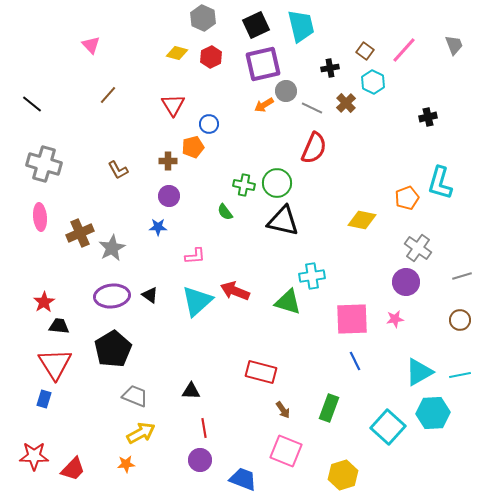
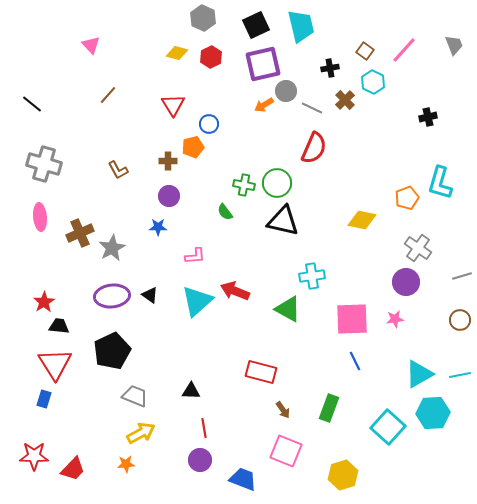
brown cross at (346, 103): moved 1 px left, 3 px up
green triangle at (288, 302): moved 7 px down; rotated 12 degrees clockwise
black pentagon at (113, 349): moved 1 px left, 2 px down; rotated 6 degrees clockwise
cyan triangle at (419, 372): moved 2 px down
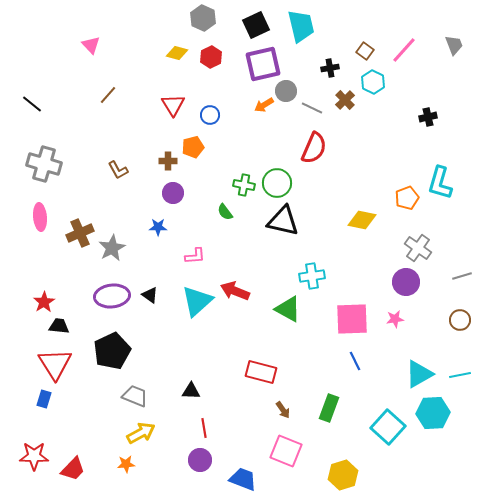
blue circle at (209, 124): moved 1 px right, 9 px up
purple circle at (169, 196): moved 4 px right, 3 px up
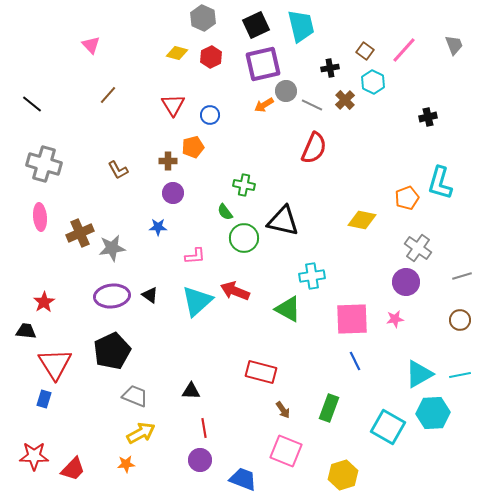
gray line at (312, 108): moved 3 px up
green circle at (277, 183): moved 33 px left, 55 px down
gray star at (112, 248): rotated 20 degrees clockwise
black trapezoid at (59, 326): moved 33 px left, 5 px down
cyan square at (388, 427): rotated 12 degrees counterclockwise
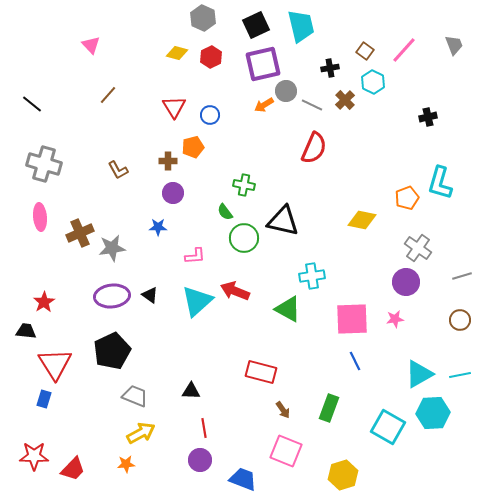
red triangle at (173, 105): moved 1 px right, 2 px down
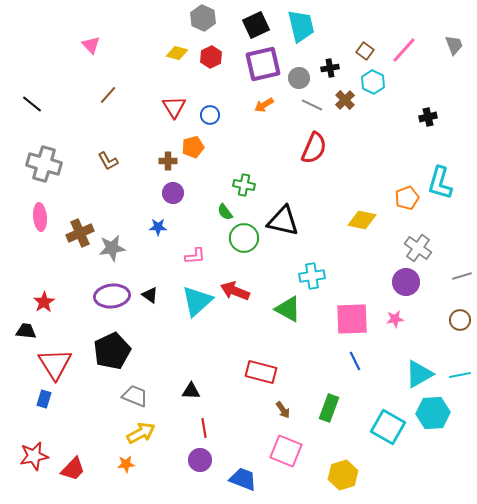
gray circle at (286, 91): moved 13 px right, 13 px up
brown L-shape at (118, 170): moved 10 px left, 9 px up
red star at (34, 456): rotated 12 degrees counterclockwise
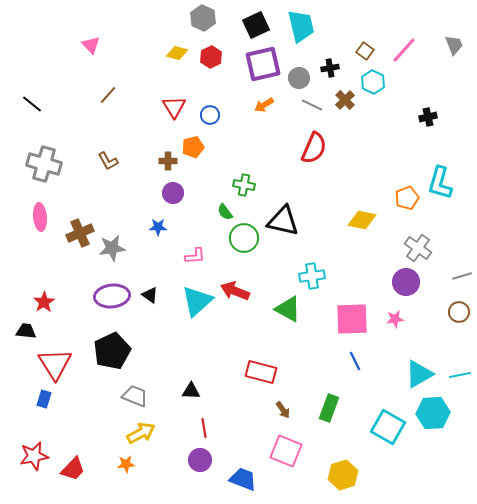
brown circle at (460, 320): moved 1 px left, 8 px up
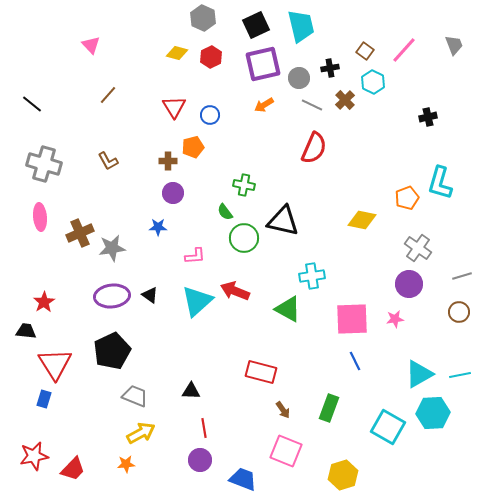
purple circle at (406, 282): moved 3 px right, 2 px down
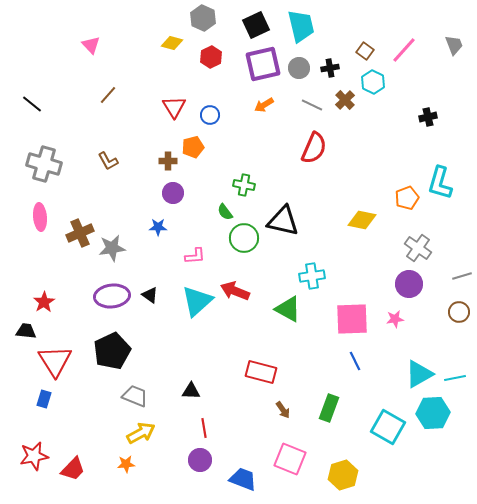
yellow diamond at (177, 53): moved 5 px left, 10 px up
gray circle at (299, 78): moved 10 px up
red triangle at (55, 364): moved 3 px up
cyan line at (460, 375): moved 5 px left, 3 px down
pink square at (286, 451): moved 4 px right, 8 px down
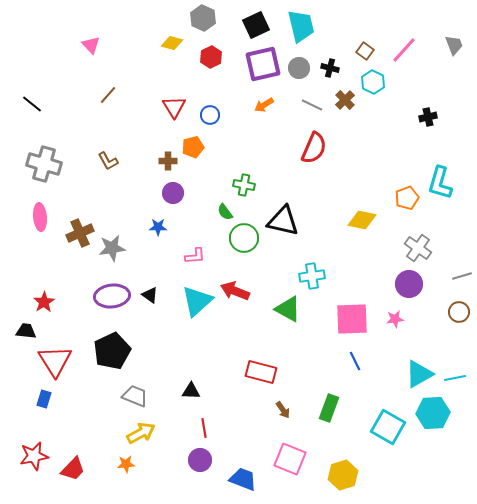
black cross at (330, 68): rotated 24 degrees clockwise
